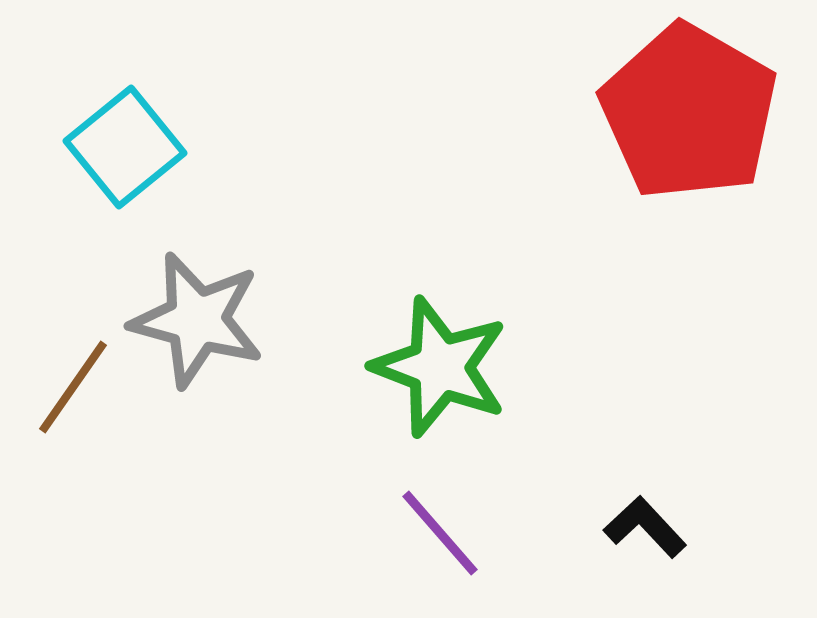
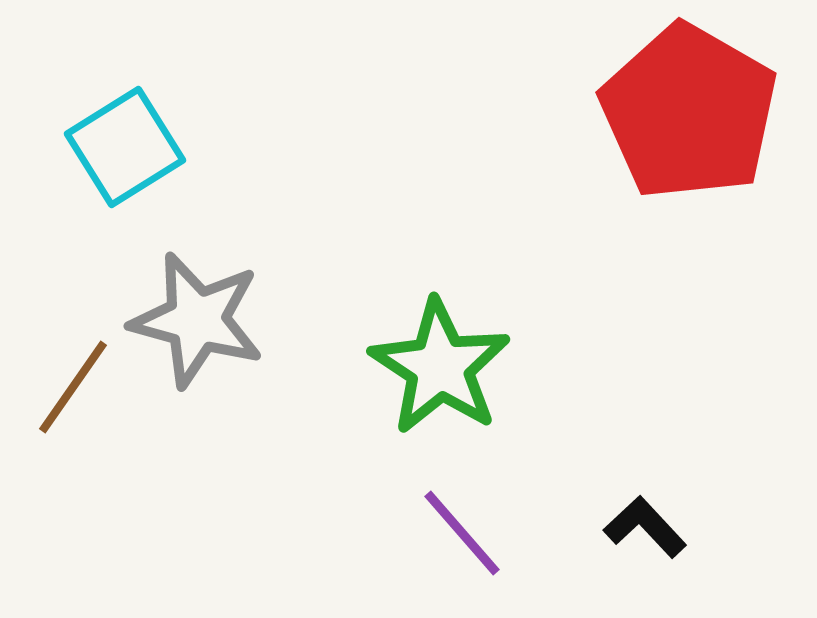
cyan square: rotated 7 degrees clockwise
green star: rotated 12 degrees clockwise
purple line: moved 22 px right
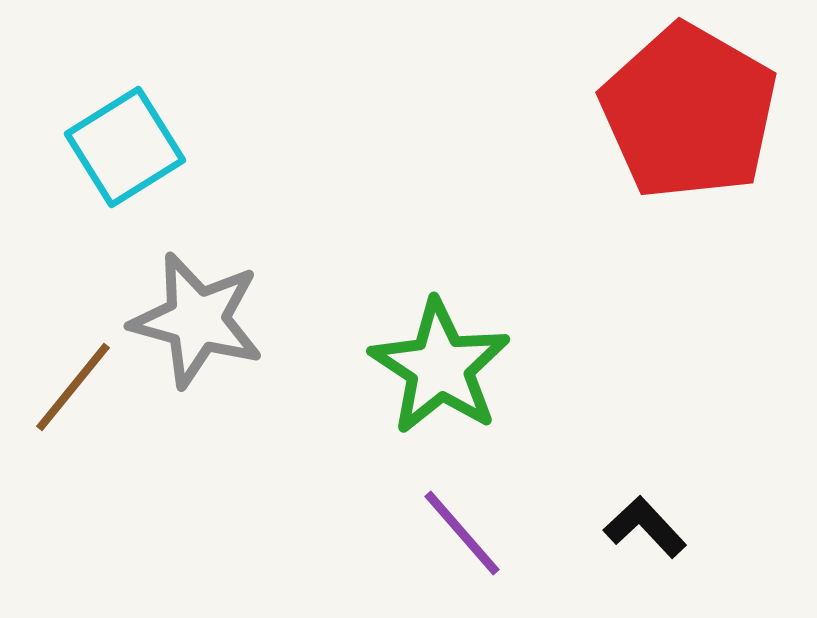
brown line: rotated 4 degrees clockwise
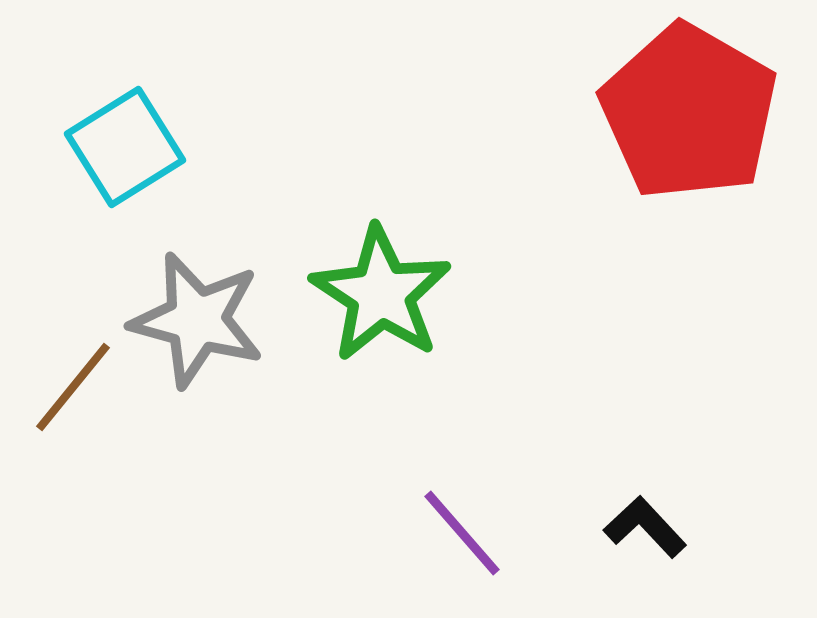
green star: moved 59 px left, 73 px up
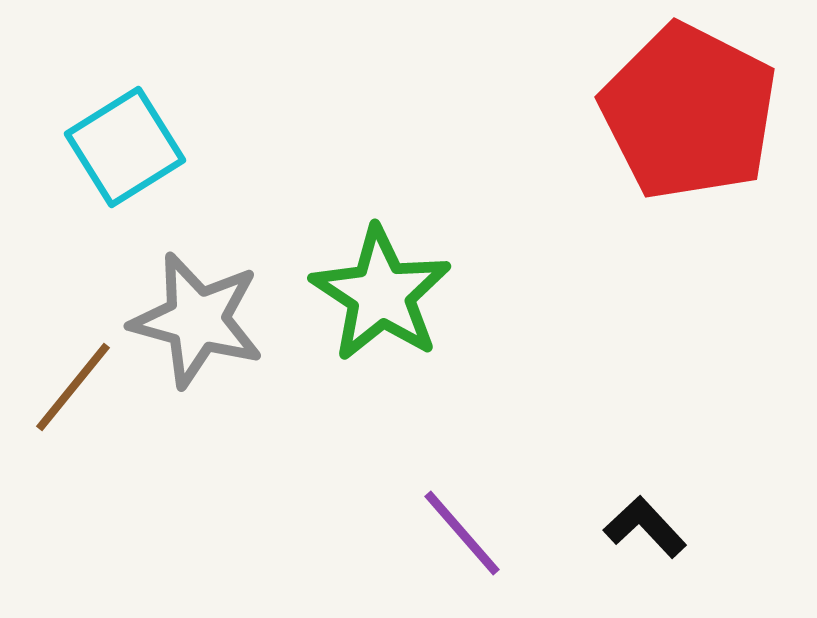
red pentagon: rotated 3 degrees counterclockwise
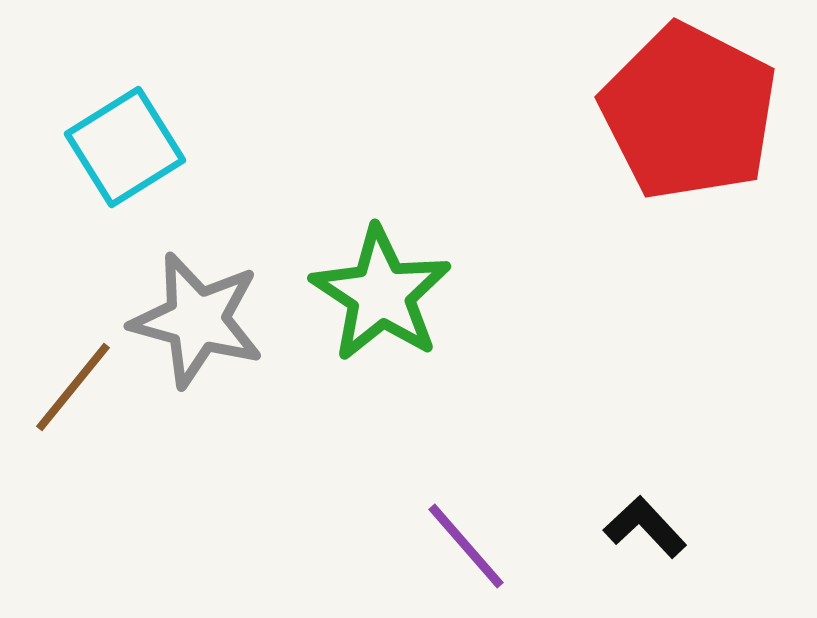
purple line: moved 4 px right, 13 px down
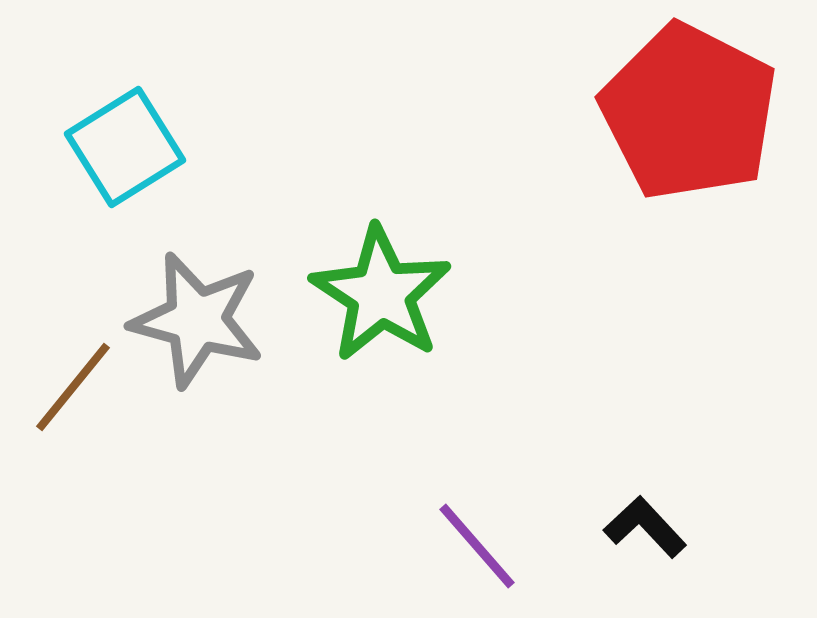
purple line: moved 11 px right
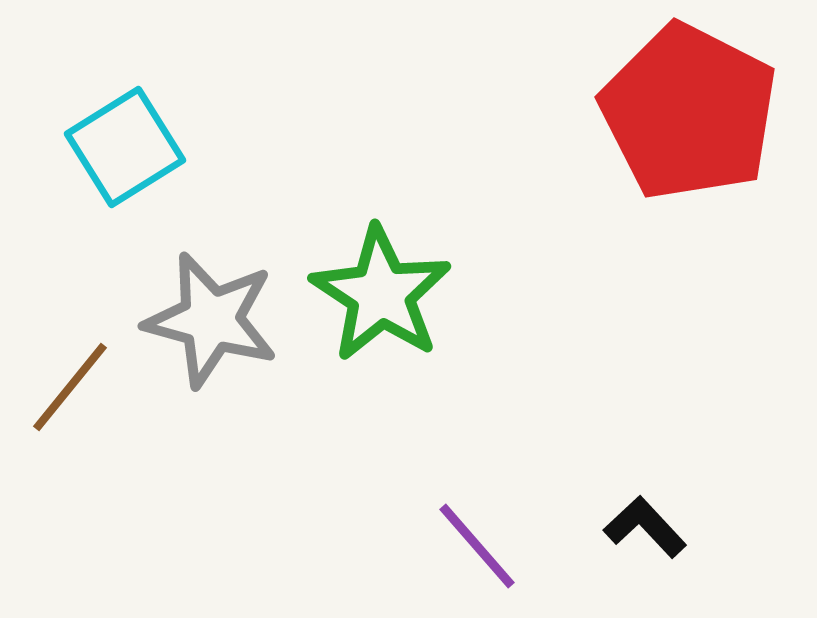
gray star: moved 14 px right
brown line: moved 3 px left
